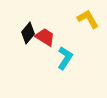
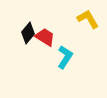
cyan L-shape: moved 1 px up
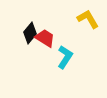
black diamond: moved 2 px right
red trapezoid: moved 1 px down
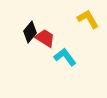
black diamond: moved 1 px up
cyan L-shape: rotated 70 degrees counterclockwise
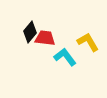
yellow L-shape: moved 23 px down
red trapezoid: rotated 25 degrees counterclockwise
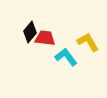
cyan L-shape: moved 1 px right
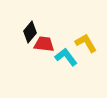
red trapezoid: moved 1 px left, 6 px down
yellow L-shape: moved 2 px left, 1 px down
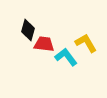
black diamond: moved 2 px left, 2 px up; rotated 25 degrees counterclockwise
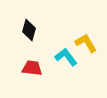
black diamond: moved 1 px right
red trapezoid: moved 12 px left, 24 px down
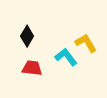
black diamond: moved 2 px left, 6 px down; rotated 15 degrees clockwise
